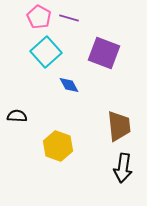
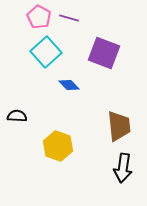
blue diamond: rotated 15 degrees counterclockwise
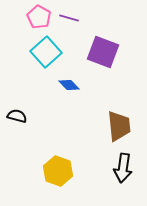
purple square: moved 1 px left, 1 px up
black semicircle: rotated 12 degrees clockwise
yellow hexagon: moved 25 px down
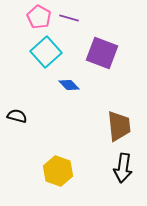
purple square: moved 1 px left, 1 px down
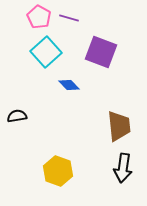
purple square: moved 1 px left, 1 px up
black semicircle: rotated 24 degrees counterclockwise
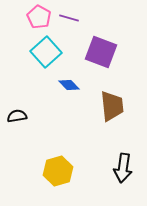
brown trapezoid: moved 7 px left, 20 px up
yellow hexagon: rotated 24 degrees clockwise
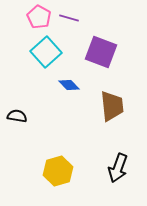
black semicircle: rotated 18 degrees clockwise
black arrow: moved 5 px left; rotated 12 degrees clockwise
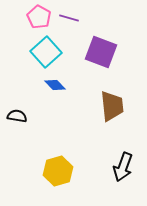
blue diamond: moved 14 px left
black arrow: moved 5 px right, 1 px up
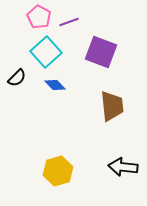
purple line: moved 4 px down; rotated 36 degrees counterclockwise
black semicircle: moved 38 px up; rotated 126 degrees clockwise
black arrow: rotated 76 degrees clockwise
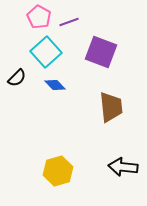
brown trapezoid: moved 1 px left, 1 px down
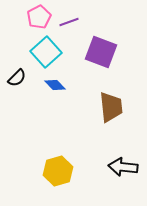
pink pentagon: rotated 15 degrees clockwise
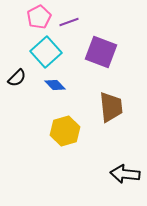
black arrow: moved 2 px right, 7 px down
yellow hexagon: moved 7 px right, 40 px up
